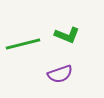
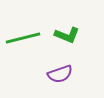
green line: moved 6 px up
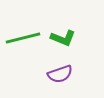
green L-shape: moved 4 px left, 3 px down
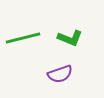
green L-shape: moved 7 px right
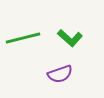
green L-shape: rotated 20 degrees clockwise
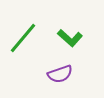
green line: rotated 36 degrees counterclockwise
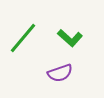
purple semicircle: moved 1 px up
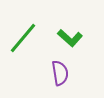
purple semicircle: rotated 80 degrees counterclockwise
